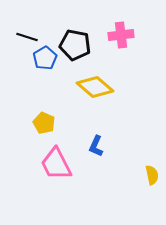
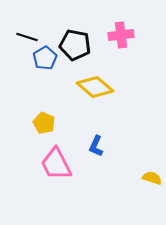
yellow semicircle: moved 3 px down; rotated 60 degrees counterclockwise
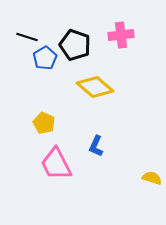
black pentagon: rotated 8 degrees clockwise
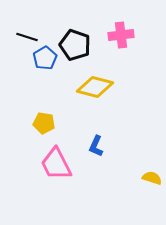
yellow diamond: rotated 27 degrees counterclockwise
yellow pentagon: rotated 15 degrees counterclockwise
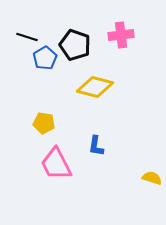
blue L-shape: rotated 15 degrees counterclockwise
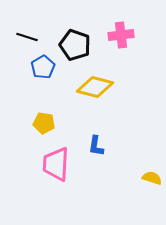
blue pentagon: moved 2 px left, 9 px down
pink trapezoid: rotated 30 degrees clockwise
